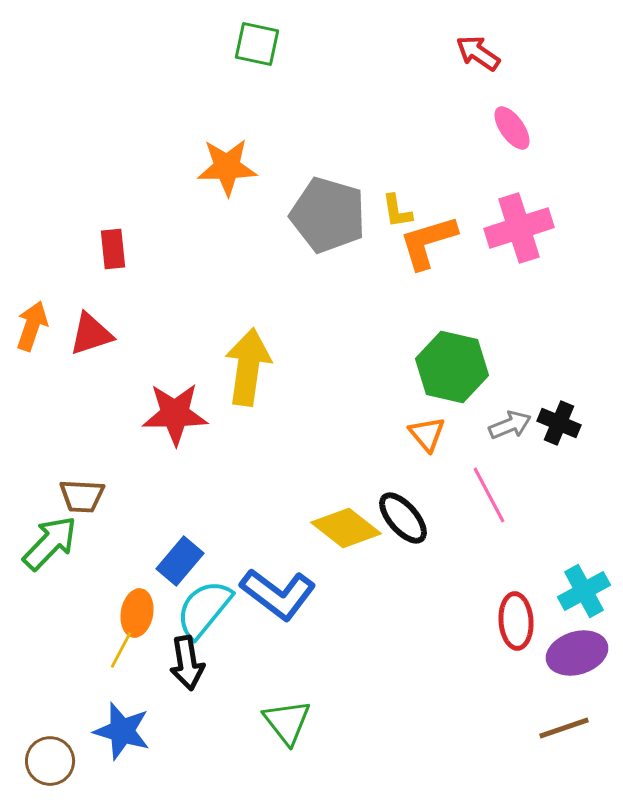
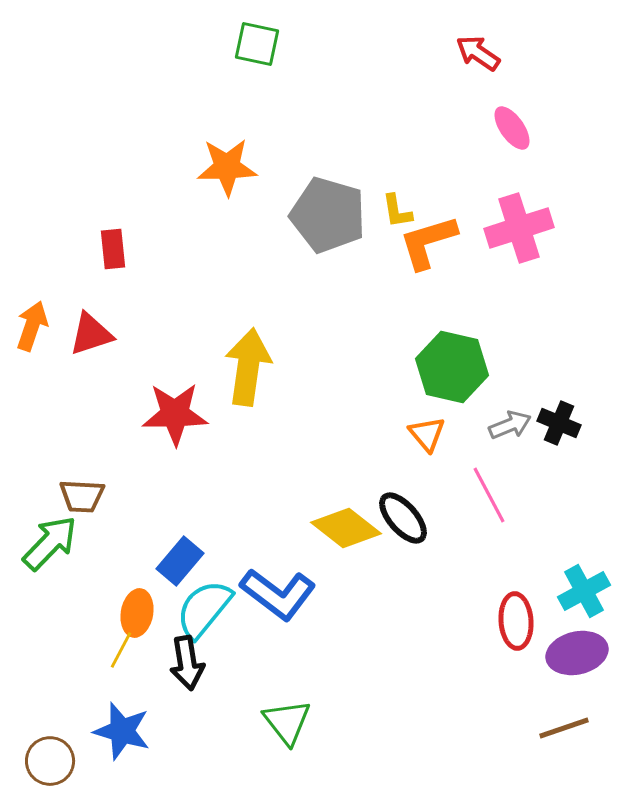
purple ellipse: rotated 4 degrees clockwise
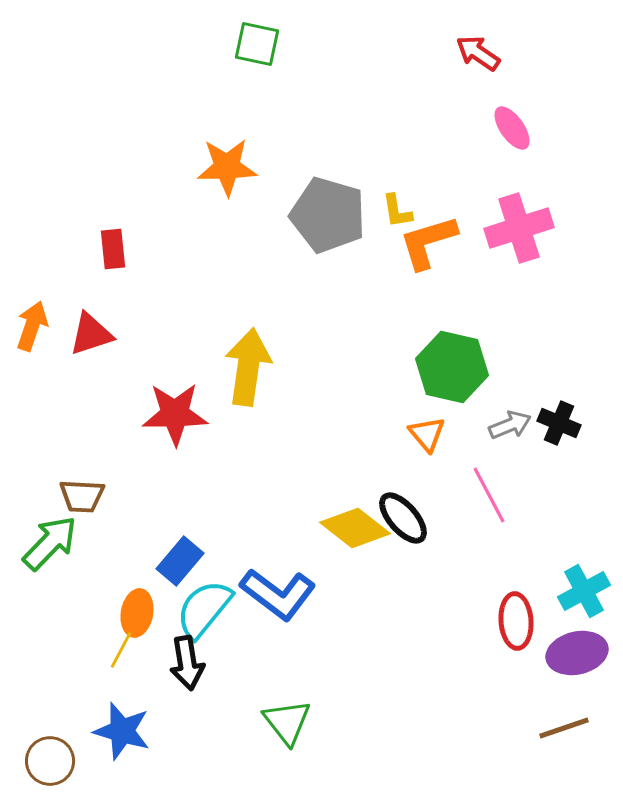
yellow diamond: moved 9 px right
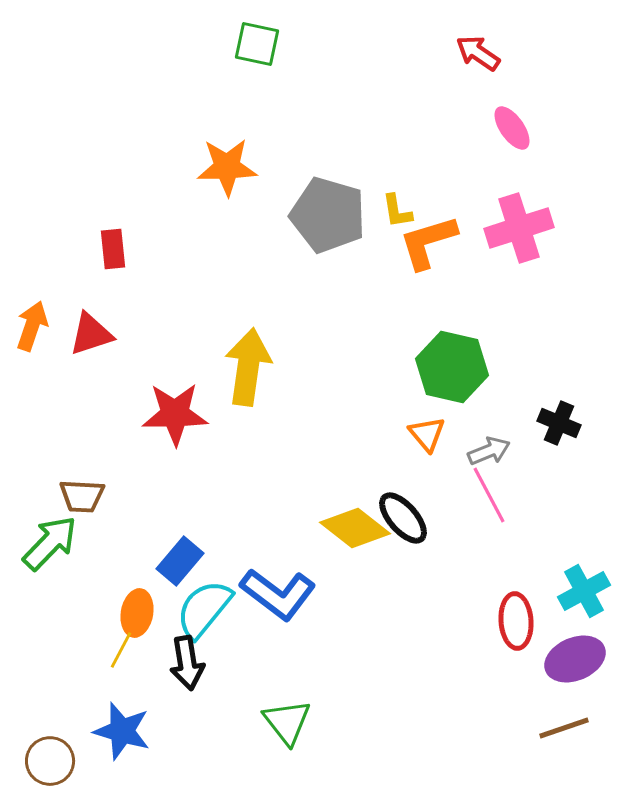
gray arrow: moved 21 px left, 26 px down
purple ellipse: moved 2 px left, 6 px down; rotated 10 degrees counterclockwise
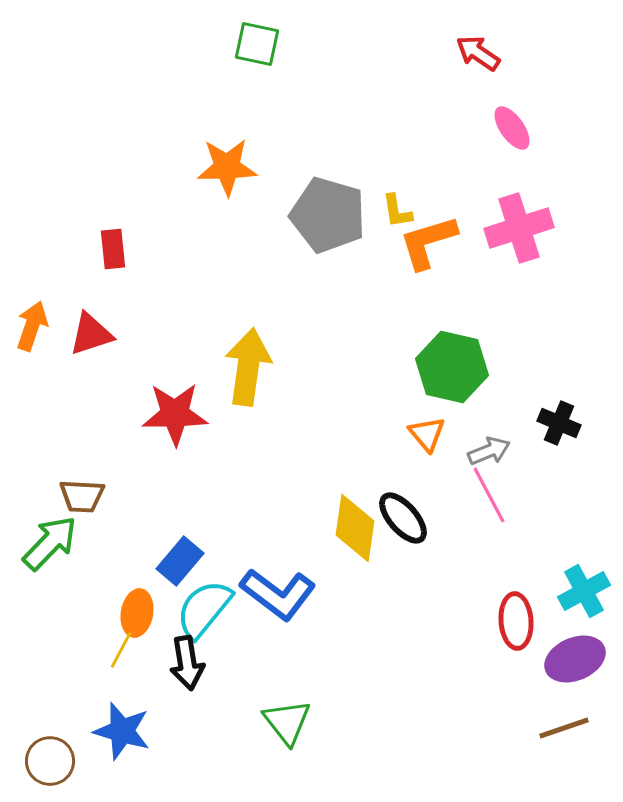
yellow diamond: rotated 60 degrees clockwise
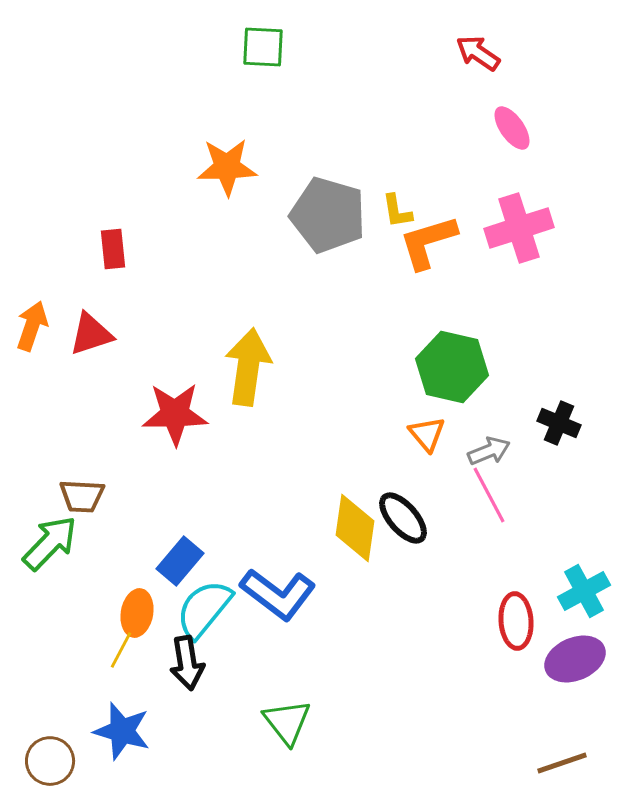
green square: moved 6 px right, 3 px down; rotated 9 degrees counterclockwise
brown line: moved 2 px left, 35 px down
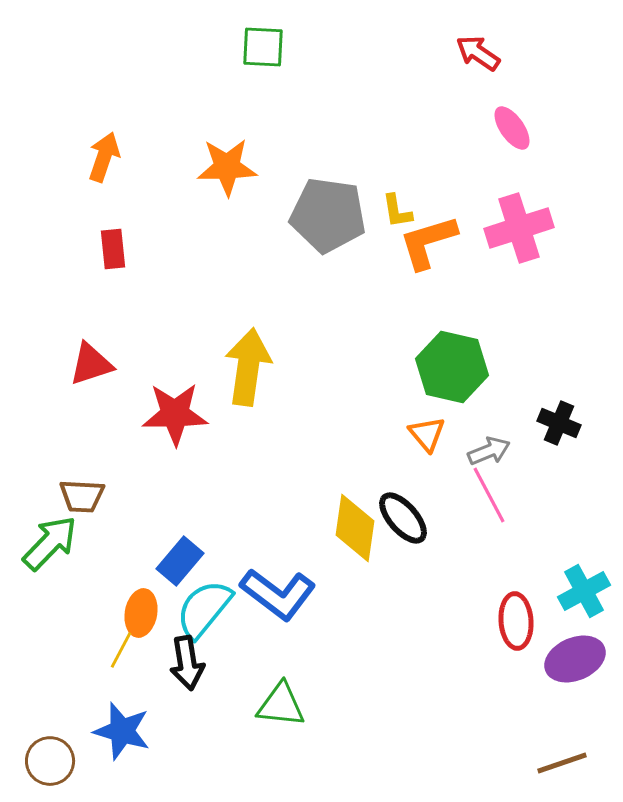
gray pentagon: rotated 8 degrees counterclockwise
orange arrow: moved 72 px right, 169 px up
red triangle: moved 30 px down
orange ellipse: moved 4 px right
green triangle: moved 6 px left, 17 px up; rotated 46 degrees counterclockwise
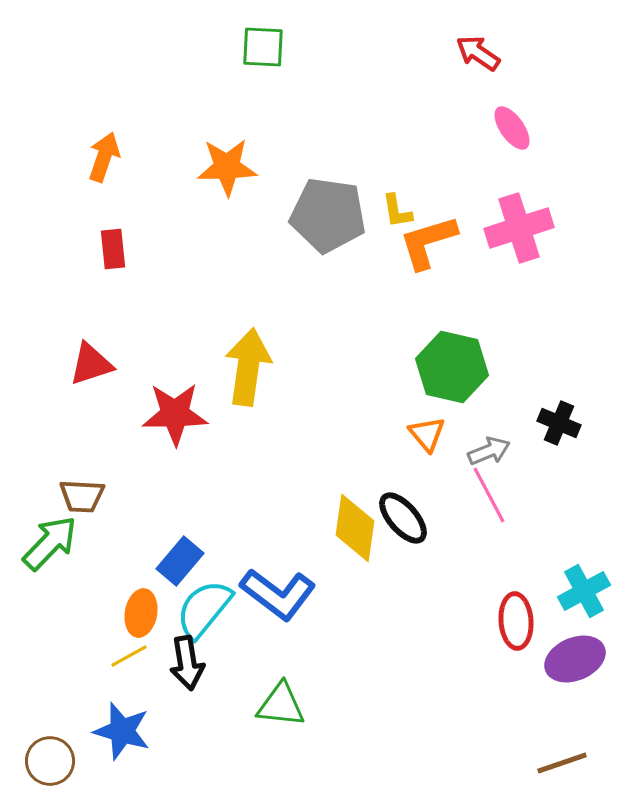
yellow line: moved 8 px right, 6 px down; rotated 33 degrees clockwise
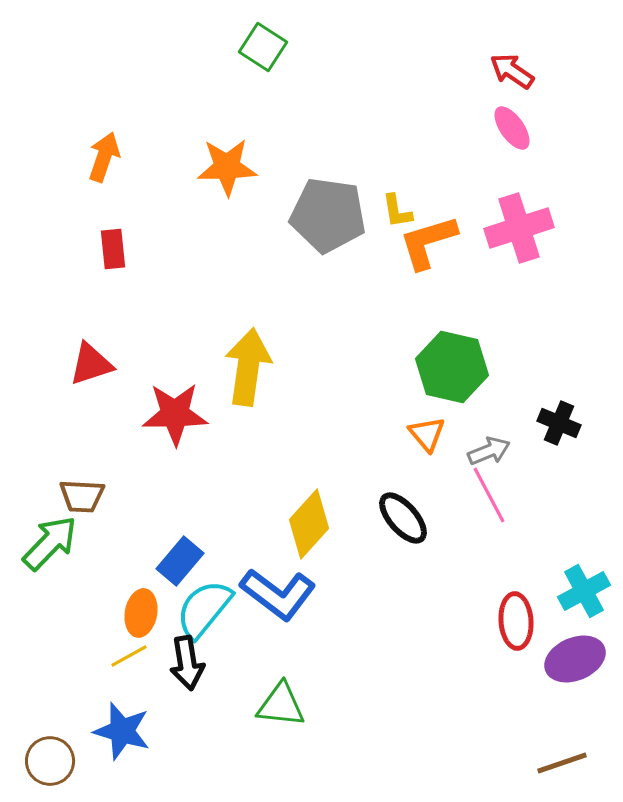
green square: rotated 30 degrees clockwise
red arrow: moved 34 px right, 18 px down
yellow diamond: moved 46 px left, 4 px up; rotated 34 degrees clockwise
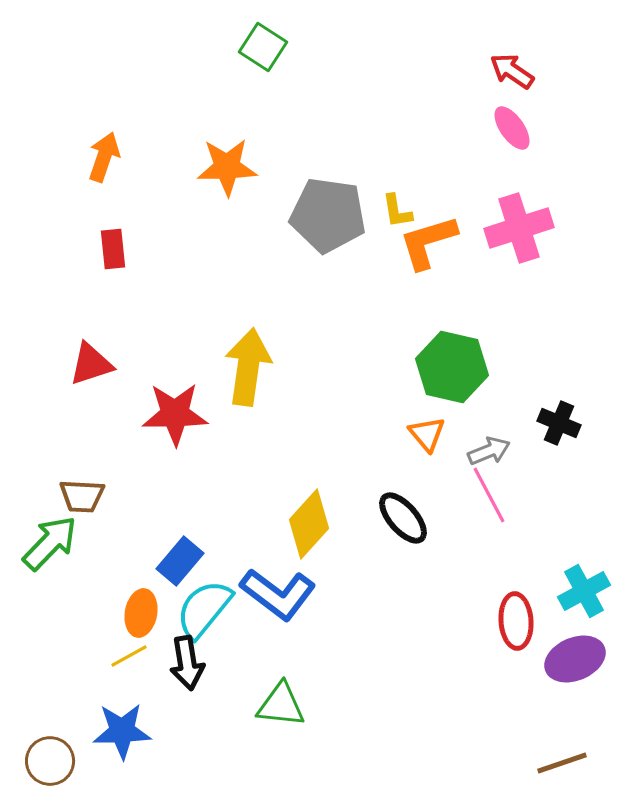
blue star: rotated 18 degrees counterclockwise
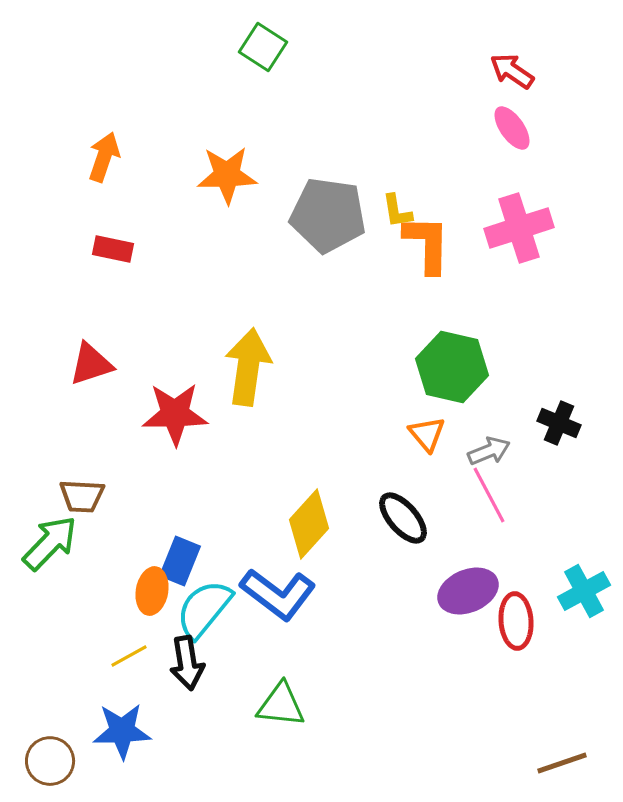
orange star: moved 8 px down
orange L-shape: moved 1 px left, 2 px down; rotated 108 degrees clockwise
red rectangle: rotated 72 degrees counterclockwise
blue rectangle: rotated 18 degrees counterclockwise
orange ellipse: moved 11 px right, 22 px up
purple ellipse: moved 107 px left, 68 px up
